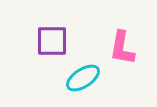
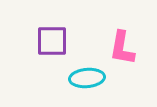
cyan ellipse: moved 4 px right; rotated 28 degrees clockwise
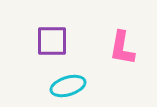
cyan ellipse: moved 19 px left, 8 px down; rotated 12 degrees counterclockwise
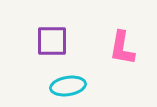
cyan ellipse: rotated 8 degrees clockwise
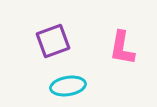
purple square: moved 1 px right; rotated 20 degrees counterclockwise
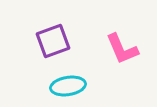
pink L-shape: moved 1 px down; rotated 33 degrees counterclockwise
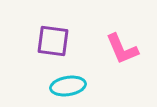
purple square: rotated 28 degrees clockwise
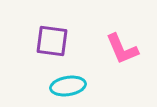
purple square: moved 1 px left
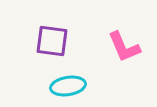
pink L-shape: moved 2 px right, 2 px up
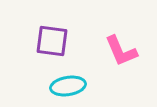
pink L-shape: moved 3 px left, 4 px down
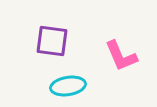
pink L-shape: moved 5 px down
